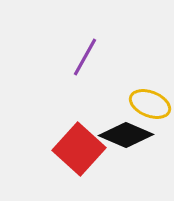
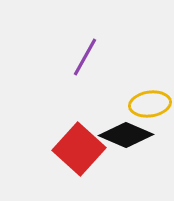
yellow ellipse: rotated 30 degrees counterclockwise
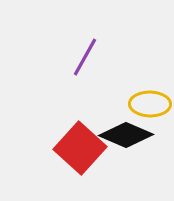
yellow ellipse: rotated 9 degrees clockwise
red square: moved 1 px right, 1 px up
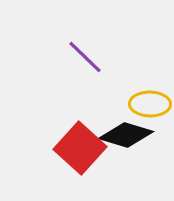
purple line: rotated 75 degrees counterclockwise
black diamond: rotated 6 degrees counterclockwise
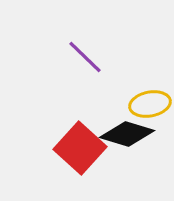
yellow ellipse: rotated 12 degrees counterclockwise
black diamond: moved 1 px right, 1 px up
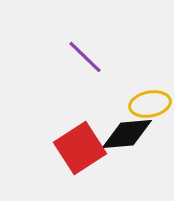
black diamond: rotated 22 degrees counterclockwise
red square: rotated 15 degrees clockwise
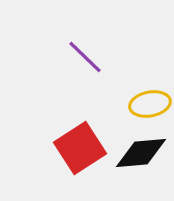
black diamond: moved 14 px right, 19 px down
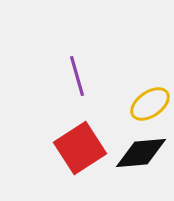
purple line: moved 8 px left, 19 px down; rotated 30 degrees clockwise
yellow ellipse: rotated 24 degrees counterclockwise
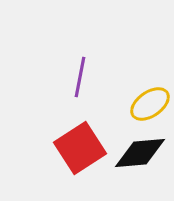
purple line: moved 3 px right, 1 px down; rotated 27 degrees clockwise
black diamond: moved 1 px left
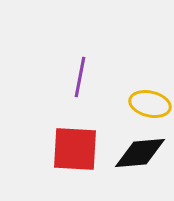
yellow ellipse: rotated 48 degrees clockwise
red square: moved 5 px left, 1 px down; rotated 36 degrees clockwise
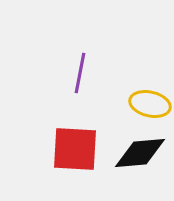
purple line: moved 4 px up
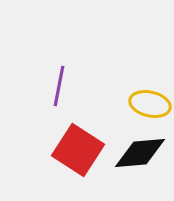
purple line: moved 21 px left, 13 px down
red square: moved 3 px right, 1 px down; rotated 30 degrees clockwise
